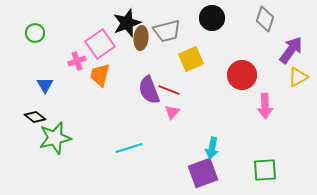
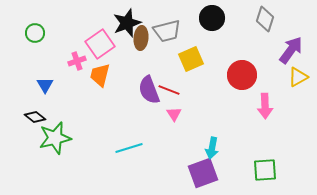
pink triangle: moved 2 px right, 2 px down; rotated 14 degrees counterclockwise
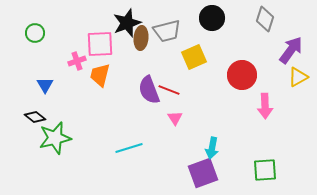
pink square: rotated 32 degrees clockwise
yellow square: moved 3 px right, 2 px up
pink triangle: moved 1 px right, 4 px down
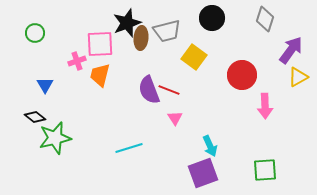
yellow square: rotated 30 degrees counterclockwise
cyan arrow: moved 2 px left, 2 px up; rotated 35 degrees counterclockwise
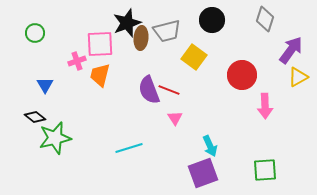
black circle: moved 2 px down
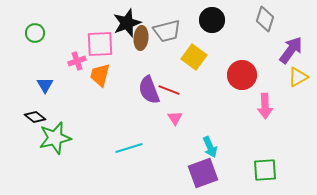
cyan arrow: moved 1 px down
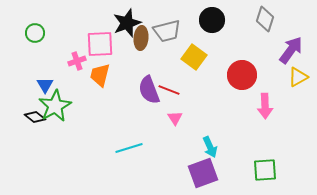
green star: moved 32 px up; rotated 16 degrees counterclockwise
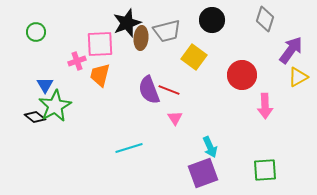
green circle: moved 1 px right, 1 px up
